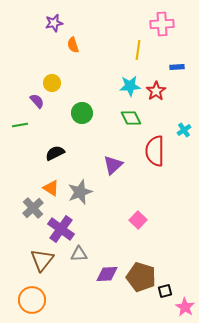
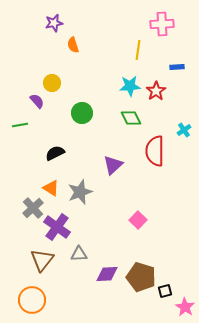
purple cross: moved 4 px left, 2 px up
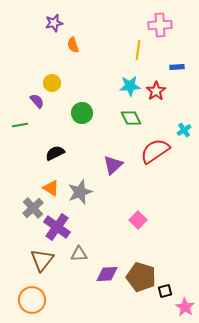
pink cross: moved 2 px left, 1 px down
red semicircle: rotated 56 degrees clockwise
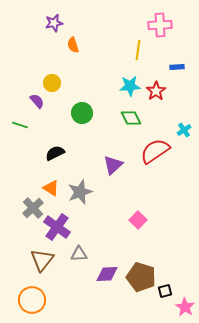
green line: rotated 28 degrees clockwise
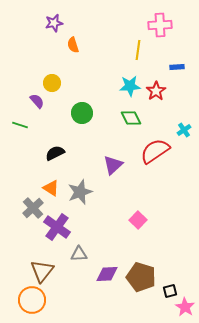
brown triangle: moved 11 px down
black square: moved 5 px right
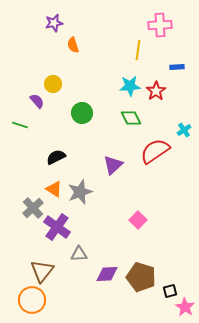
yellow circle: moved 1 px right, 1 px down
black semicircle: moved 1 px right, 4 px down
orange triangle: moved 3 px right, 1 px down
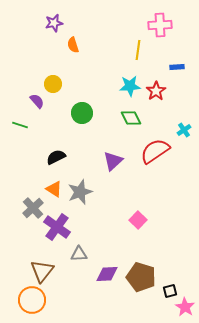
purple triangle: moved 4 px up
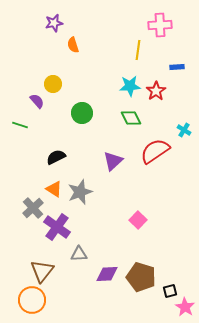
cyan cross: rotated 24 degrees counterclockwise
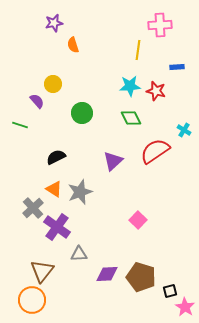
red star: rotated 24 degrees counterclockwise
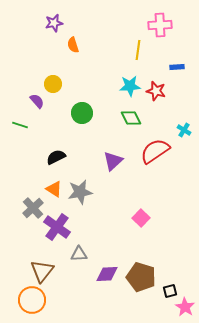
gray star: rotated 10 degrees clockwise
pink square: moved 3 px right, 2 px up
